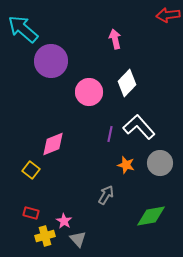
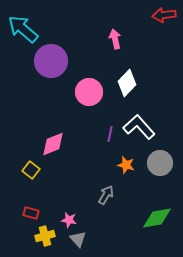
red arrow: moved 4 px left
green diamond: moved 6 px right, 2 px down
pink star: moved 5 px right, 1 px up; rotated 21 degrees counterclockwise
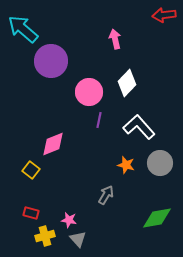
purple line: moved 11 px left, 14 px up
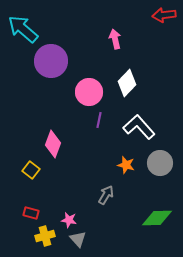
pink diamond: rotated 48 degrees counterclockwise
green diamond: rotated 8 degrees clockwise
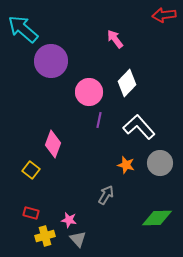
pink arrow: rotated 24 degrees counterclockwise
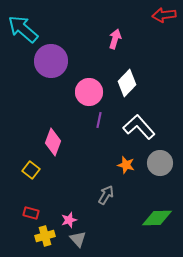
pink arrow: rotated 54 degrees clockwise
pink diamond: moved 2 px up
pink star: rotated 28 degrees counterclockwise
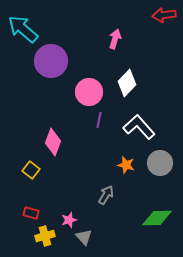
gray triangle: moved 6 px right, 2 px up
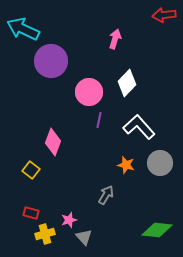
cyan arrow: rotated 16 degrees counterclockwise
green diamond: moved 12 px down; rotated 8 degrees clockwise
yellow cross: moved 2 px up
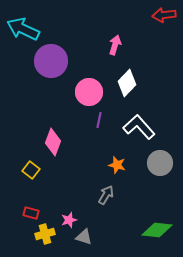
pink arrow: moved 6 px down
orange star: moved 9 px left
gray triangle: rotated 30 degrees counterclockwise
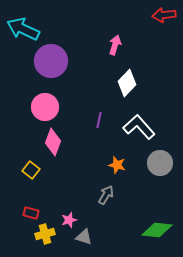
pink circle: moved 44 px left, 15 px down
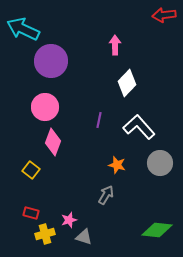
pink arrow: rotated 18 degrees counterclockwise
